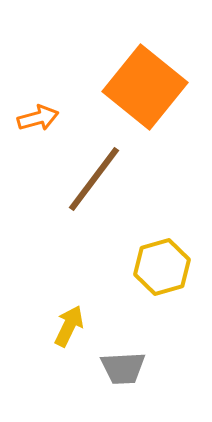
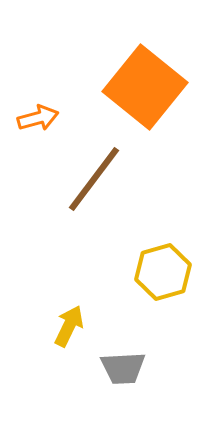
yellow hexagon: moved 1 px right, 5 px down
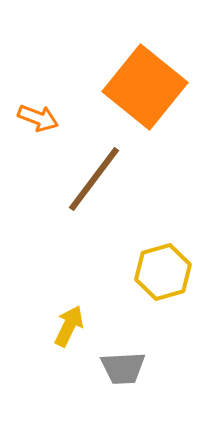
orange arrow: rotated 36 degrees clockwise
